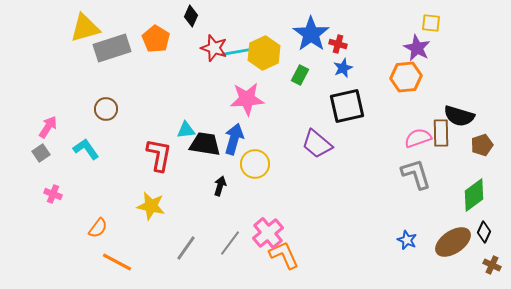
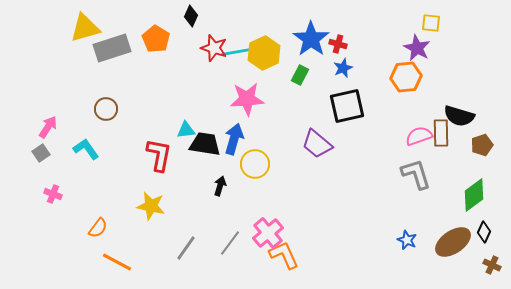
blue star at (311, 34): moved 5 px down
pink semicircle at (418, 138): moved 1 px right, 2 px up
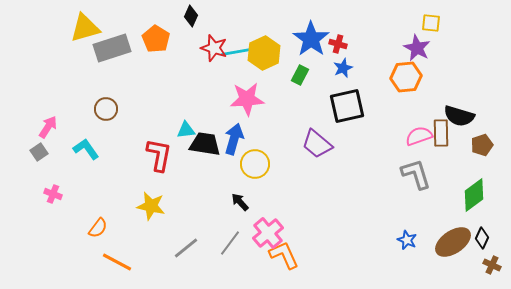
gray square at (41, 153): moved 2 px left, 1 px up
black arrow at (220, 186): moved 20 px right, 16 px down; rotated 60 degrees counterclockwise
black diamond at (484, 232): moved 2 px left, 6 px down
gray line at (186, 248): rotated 16 degrees clockwise
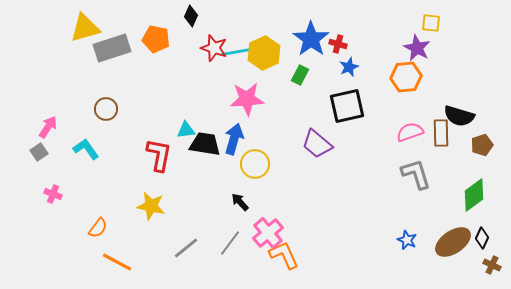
orange pentagon at (156, 39): rotated 20 degrees counterclockwise
blue star at (343, 68): moved 6 px right, 1 px up
pink semicircle at (419, 136): moved 9 px left, 4 px up
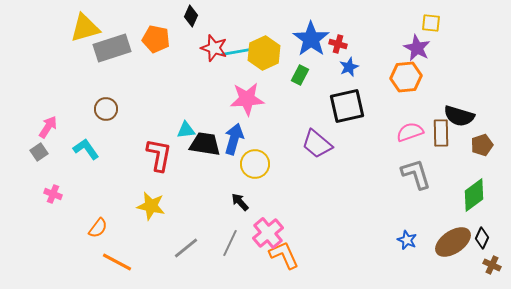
gray line at (230, 243): rotated 12 degrees counterclockwise
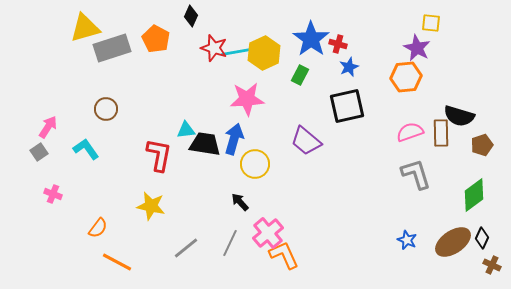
orange pentagon at (156, 39): rotated 16 degrees clockwise
purple trapezoid at (317, 144): moved 11 px left, 3 px up
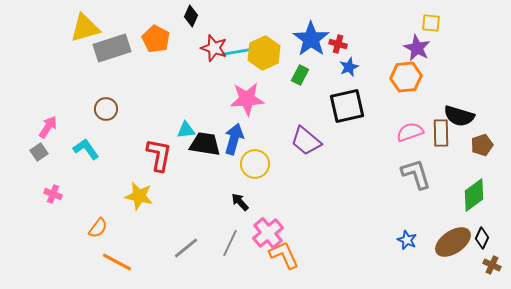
yellow star at (151, 206): moved 12 px left, 10 px up
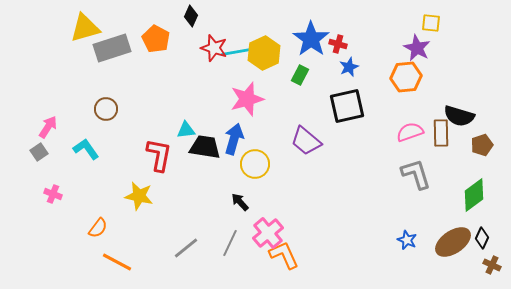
pink star at (247, 99): rotated 12 degrees counterclockwise
black trapezoid at (205, 144): moved 3 px down
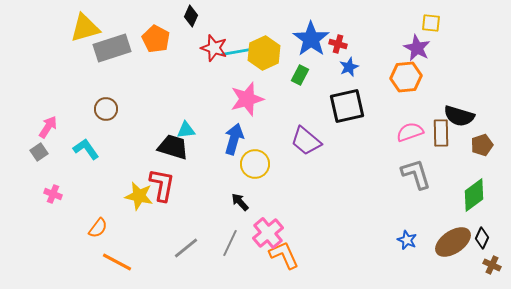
black trapezoid at (205, 147): moved 32 px left; rotated 8 degrees clockwise
red L-shape at (159, 155): moved 3 px right, 30 px down
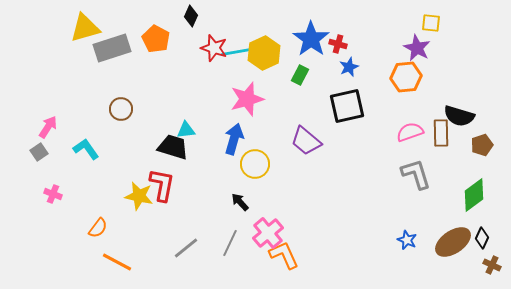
brown circle at (106, 109): moved 15 px right
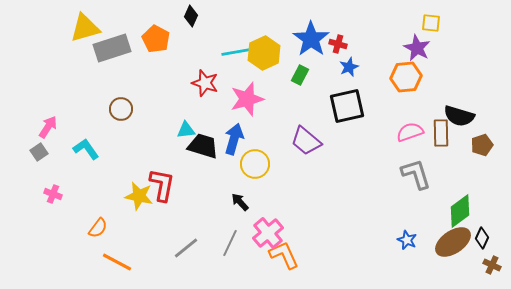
red star at (214, 48): moved 9 px left, 35 px down
black trapezoid at (173, 147): moved 30 px right, 1 px up
green diamond at (474, 195): moved 14 px left, 16 px down
